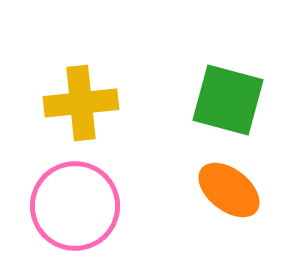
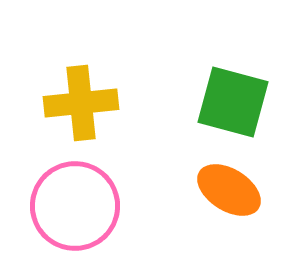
green square: moved 5 px right, 2 px down
orange ellipse: rotated 6 degrees counterclockwise
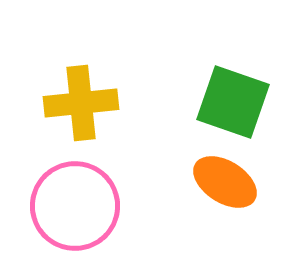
green square: rotated 4 degrees clockwise
orange ellipse: moved 4 px left, 8 px up
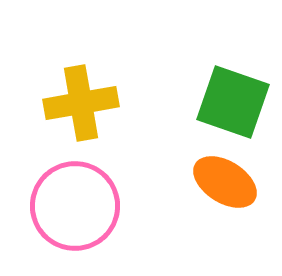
yellow cross: rotated 4 degrees counterclockwise
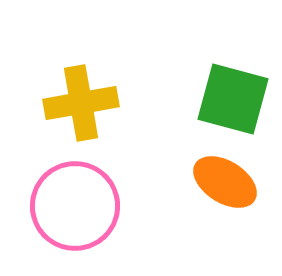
green square: moved 3 px up; rotated 4 degrees counterclockwise
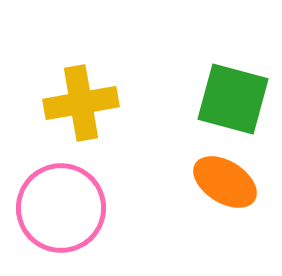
pink circle: moved 14 px left, 2 px down
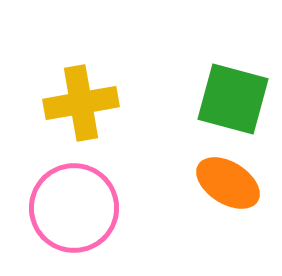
orange ellipse: moved 3 px right, 1 px down
pink circle: moved 13 px right
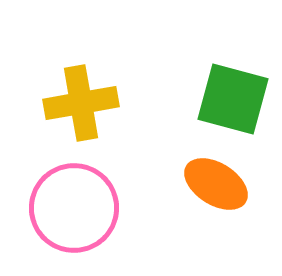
orange ellipse: moved 12 px left, 1 px down
